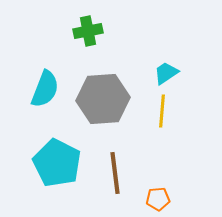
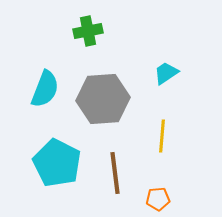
yellow line: moved 25 px down
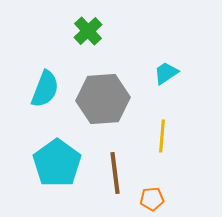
green cross: rotated 32 degrees counterclockwise
cyan pentagon: rotated 9 degrees clockwise
orange pentagon: moved 6 px left
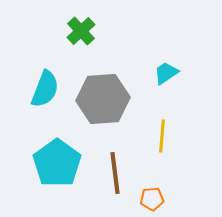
green cross: moved 7 px left
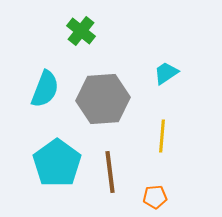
green cross: rotated 8 degrees counterclockwise
brown line: moved 5 px left, 1 px up
orange pentagon: moved 3 px right, 2 px up
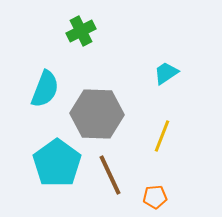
green cross: rotated 24 degrees clockwise
gray hexagon: moved 6 px left, 15 px down; rotated 6 degrees clockwise
yellow line: rotated 16 degrees clockwise
brown line: moved 3 px down; rotated 18 degrees counterclockwise
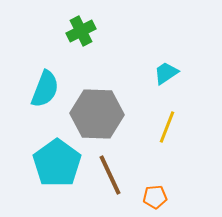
yellow line: moved 5 px right, 9 px up
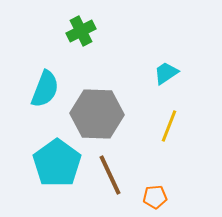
yellow line: moved 2 px right, 1 px up
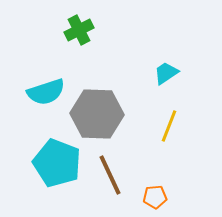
green cross: moved 2 px left, 1 px up
cyan semicircle: moved 1 px right, 3 px down; rotated 51 degrees clockwise
cyan pentagon: rotated 15 degrees counterclockwise
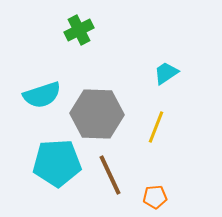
cyan semicircle: moved 4 px left, 3 px down
yellow line: moved 13 px left, 1 px down
cyan pentagon: rotated 24 degrees counterclockwise
